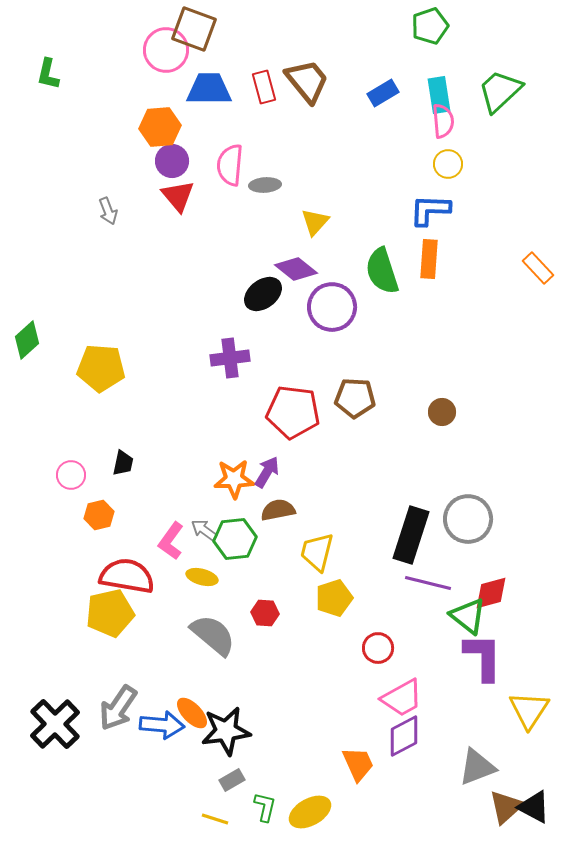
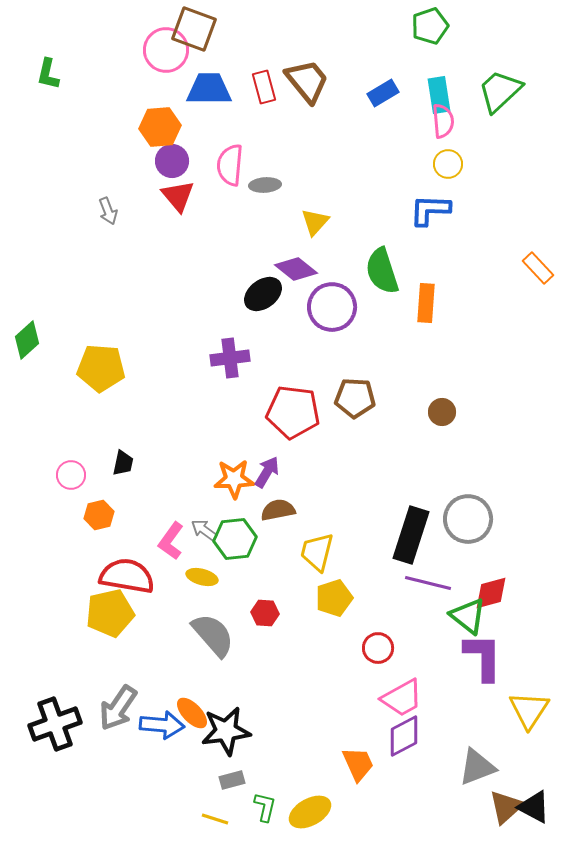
orange rectangle at (429, 259): moved 3 px left, 44 px down
gray semicircle at (213, 635): rotated 9 degrees clockwise
black cross at (55, 724): rotated 24 degrees clockwise
gray rectangle at (232, 780): rotated 15 degrees clockwise
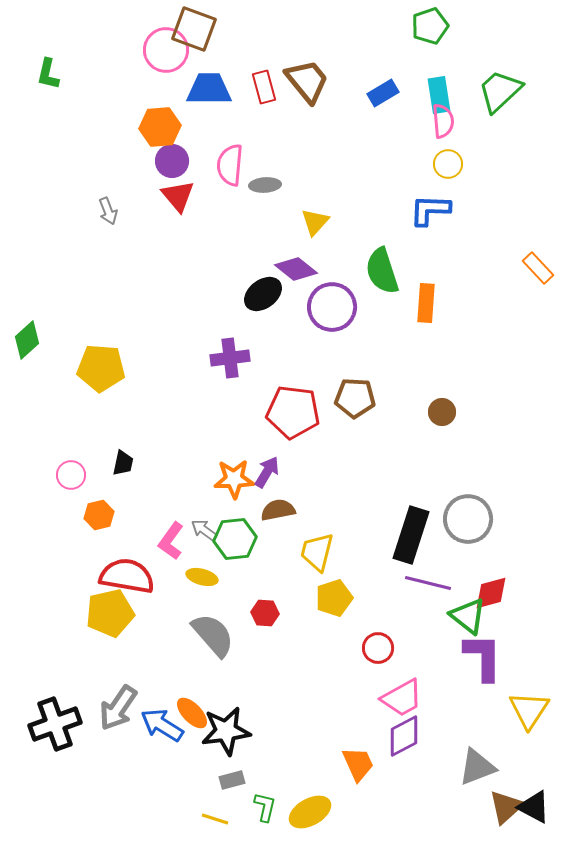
blue arrow at (162, 725): rotated 153 degrees counterclockwise
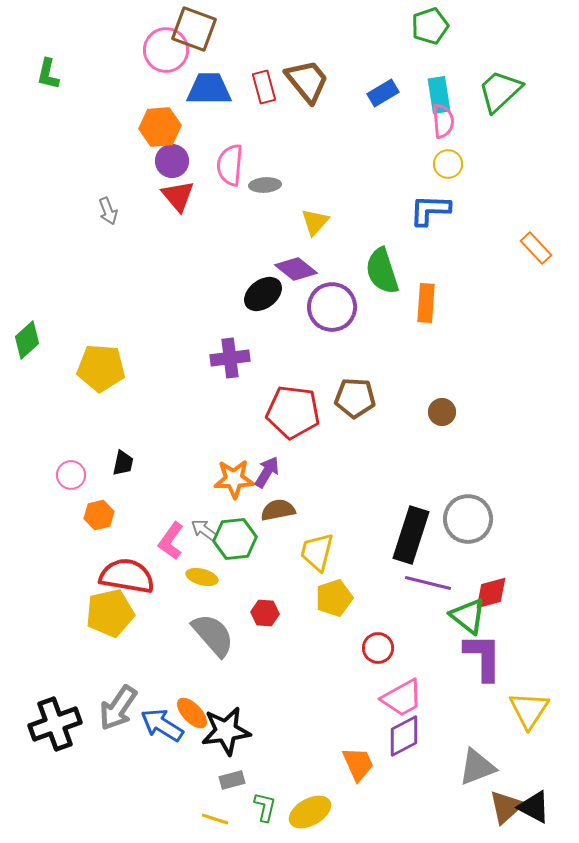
orange rectangle at (538, 268): moved 2 px left, 20 px up
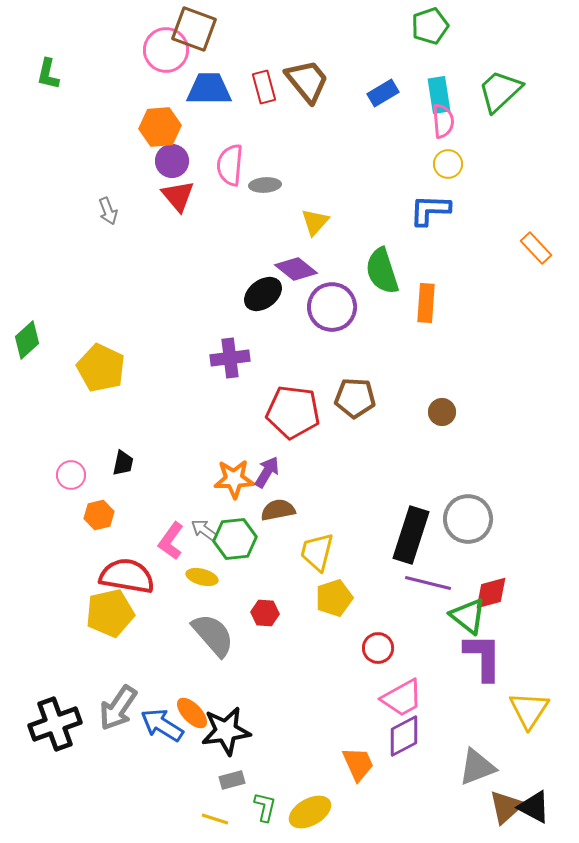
yellow pentagon at (101, 368): rotated 21 degrees clockwise
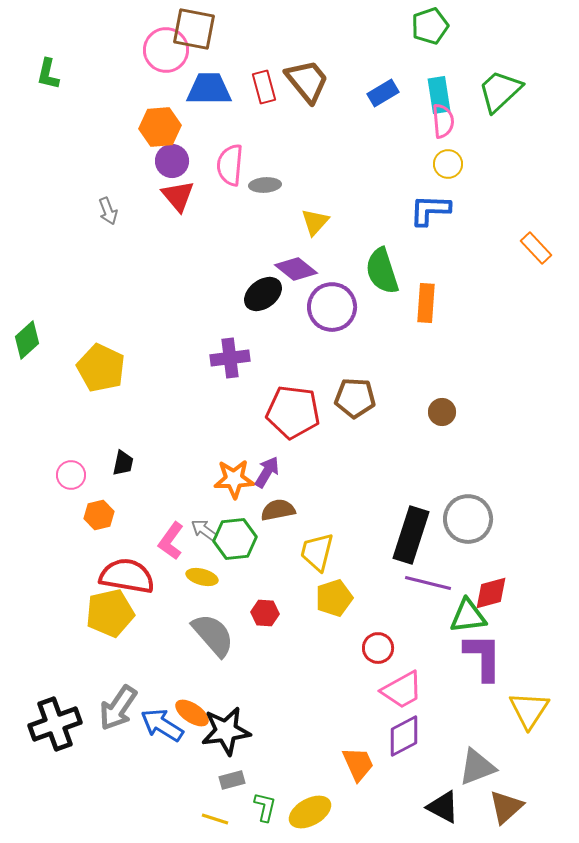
brown square at (194, 29): rotated 9 degrees counterclockwise
green triangle at (468, 616): rotated 45 degrees counterclockwise
pink trapezoid at (402, 698): moved 8 px up
orange ellipse at (192, 713): rotated 12 degrees counterclockwise
black triangle at (534, 807): moved 91 px left
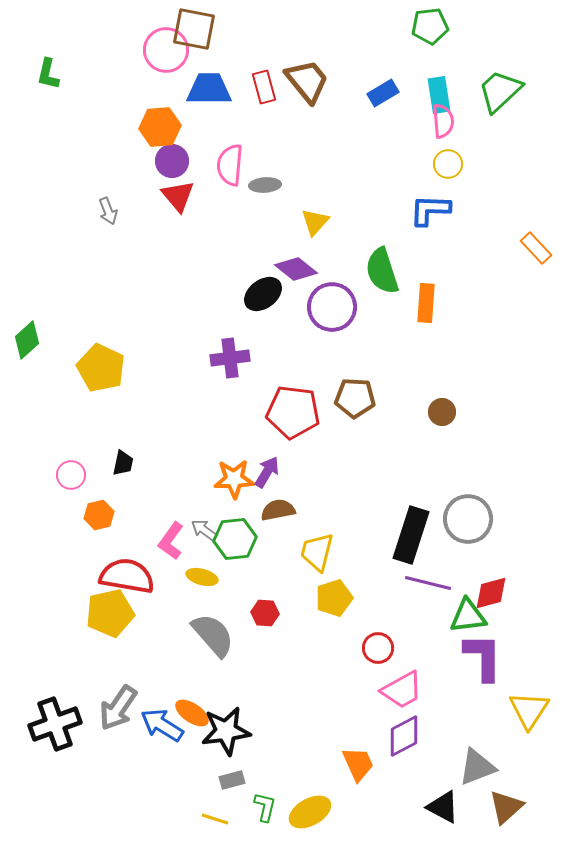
green pentagon at (430, 26): rotated 12 degrees clockwise
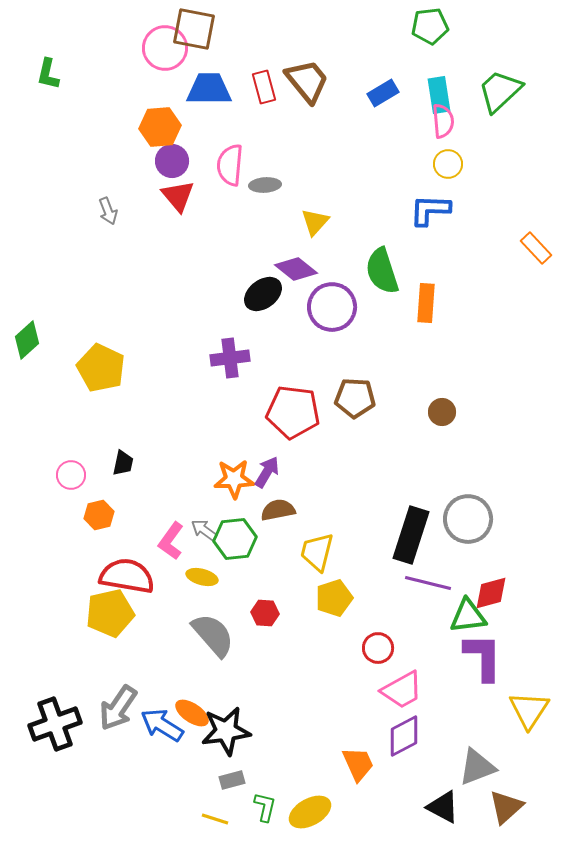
pink circle at (166, 50): moved 1 px left, 2 px up
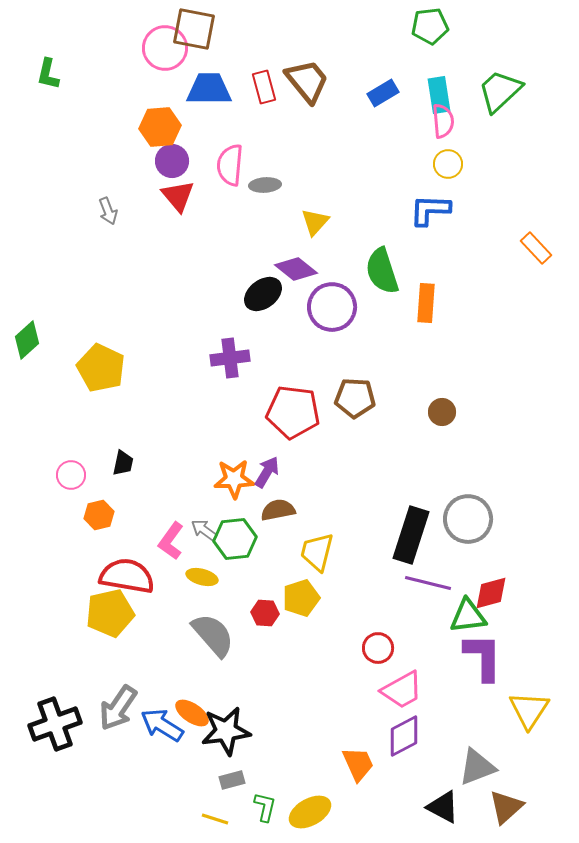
yellow pentagon at (334, 598): moved 33 px left
